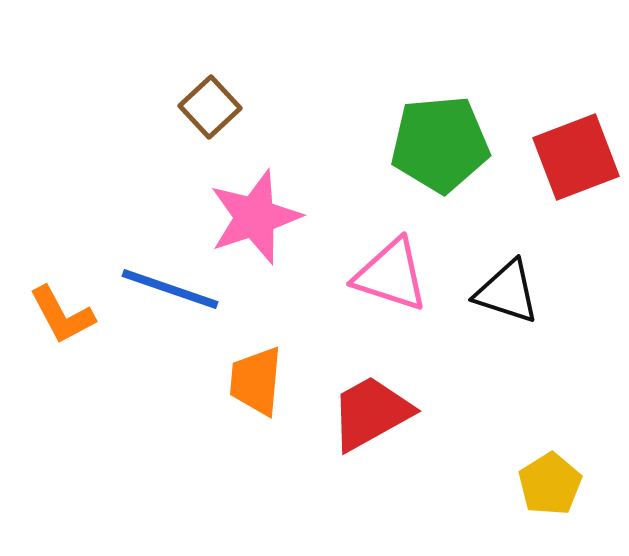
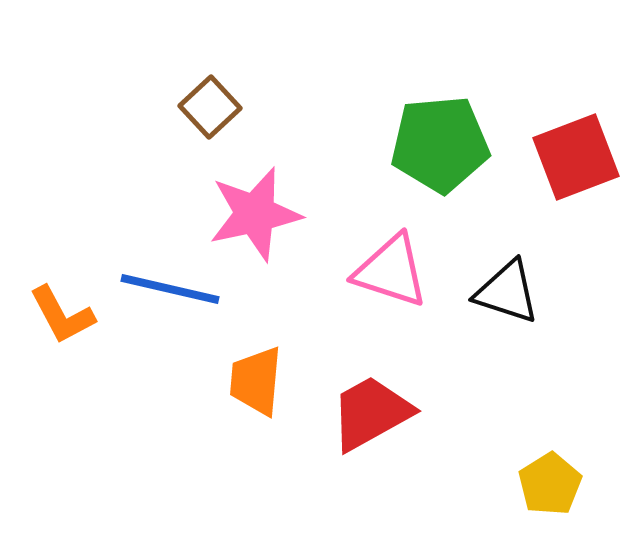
pink star: moved 3 px up; rotated 6 degrees clockwise
pink triangle: moved 4 px up
blue line: rotated 6 degrees counterclockwise
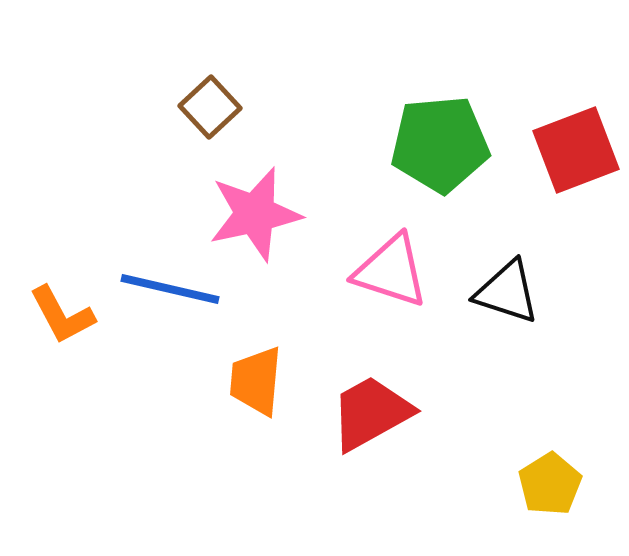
red square: moved 7 px up
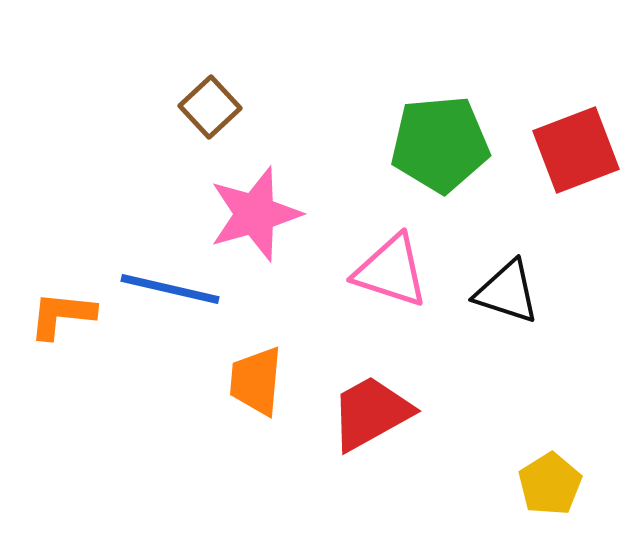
pink star: rotated 4 degrees counterclockwise
orange L-shape: rotated 124 degrees clockwise
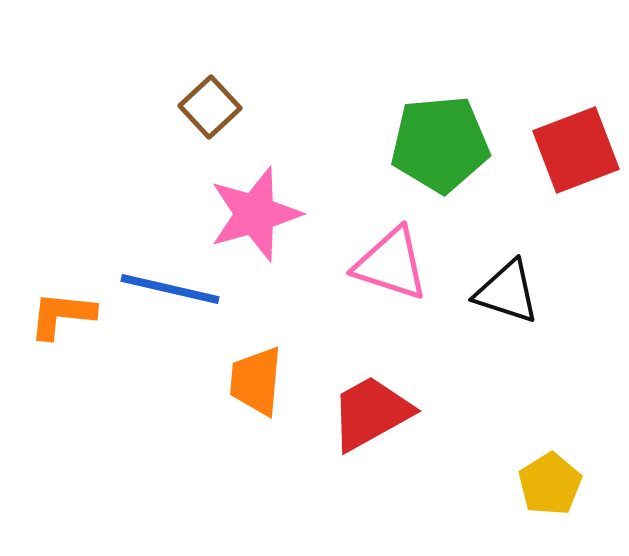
pink triangle: moved 7 px up
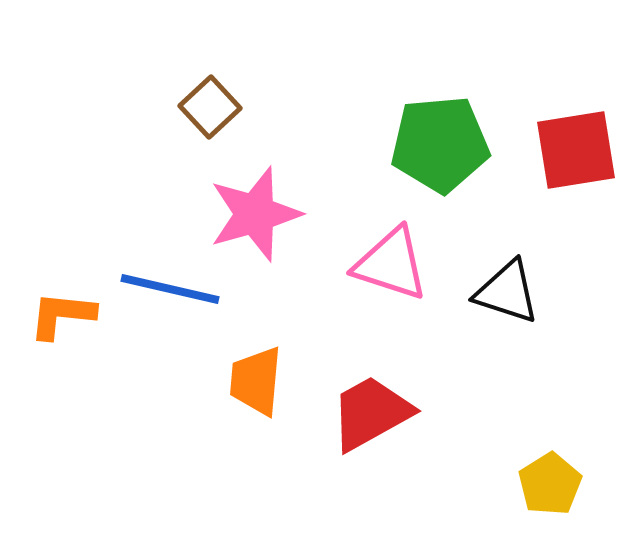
red square: rotated 12 degrees clockwise
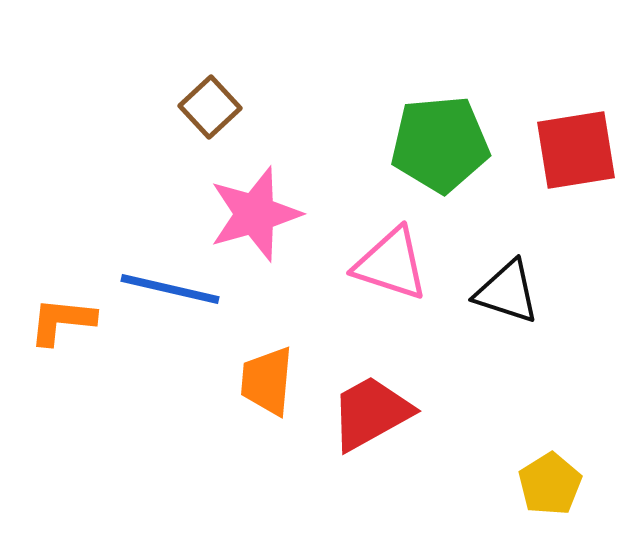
orange L-shape: moved 6 px down
orange trapezoid: moved 11 px right
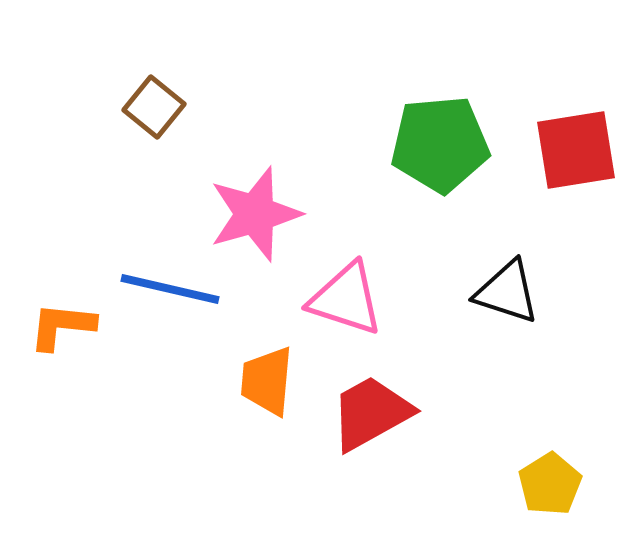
brown square: moved 56 px left; rotated 8 degrees counterclockwise
pink triangle: moved 45 px left, 35 px down
orange L-shape: moved 5 px down
